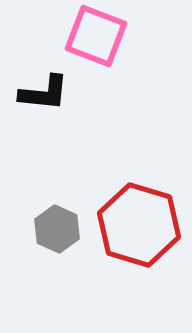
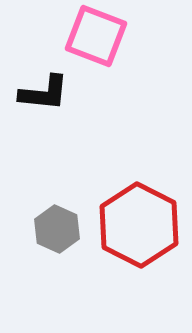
red hexagon: rotated 10 degrees clockwise
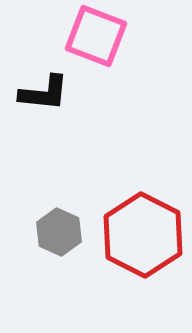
red hexagon: moved 4 px right, 10 px down
gray hexagon: moved 2 px right, 3 px down
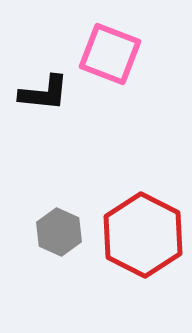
pink square: moved 14 px right, 18 px down
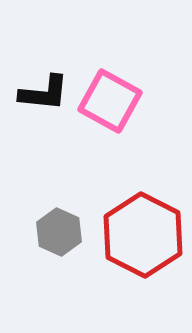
pink square: moved 47 px down; rotated 8 degrees clockwise
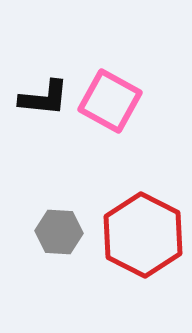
black L-shape: moved 5 px down
gray hexagon: rotated 21 degrees counterclockwise
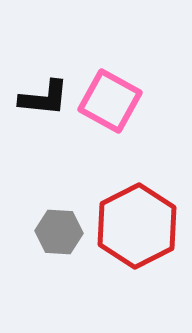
red hexagon: moved 6 px left, 9 px up; rotated 6 degrees clockwise
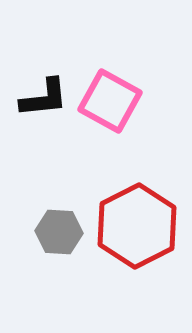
black L-shape: rotated 12 degrees counterclockwise
